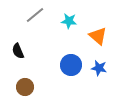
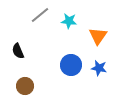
gray line: moved 5 px right
orange triangle: rotated 24 degrees clockwise
brown circle: moved 1 px up
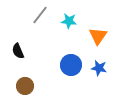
gray line: rotated 12 degrees counterclockwise
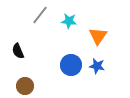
blue star: moved 2 px left, 2 px up
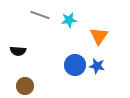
gray line: rotated 72 degrees clockwise
cyan star: moved 1 px up; rotated 14 degrees counterclockwise
orange triangle: moved 1 px right
black semicircle: rotated 63 degrees counterclockwise
blue circle: moved 4 px right
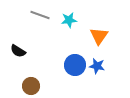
black semicircle: rotated 28 degrees clockwise
brown circle: moved 6 px right
